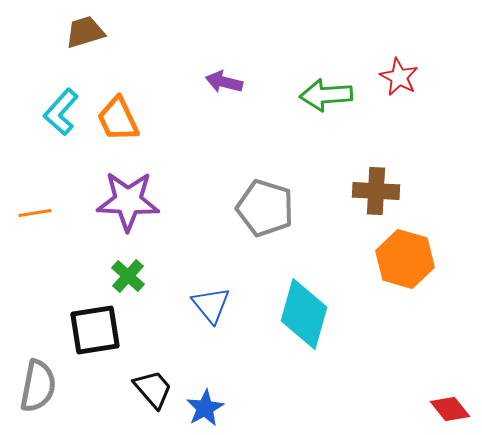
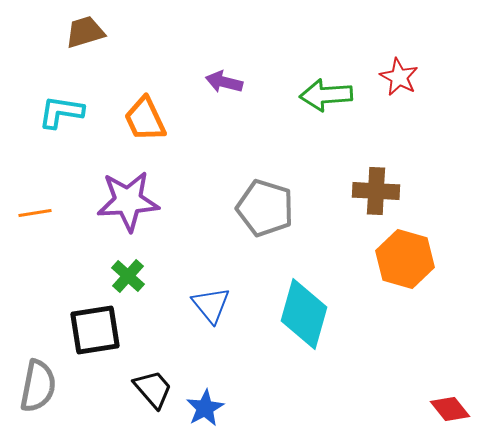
cyan L-shape: rotated 57 degrees clockwise
orange trapezoid: moved 27 px right
purple star: rotated 6 degrees counterclockwise
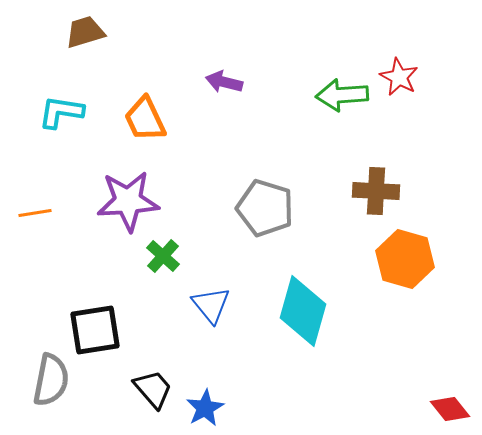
green arrow: moved 16 px right
green cross: moved 35 px right, 20 px up
cyan diamond: moved 1 px left, 3 px up
gray semicircle: moved 13 px right, 6 px up
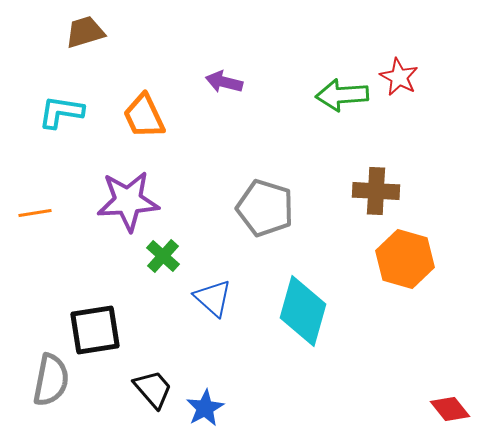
orange trapezoid: moved 1 px left, 3 px up
blue triangle: moved 2 px right, 7 px up; rotated 9 degrees counterclockwise
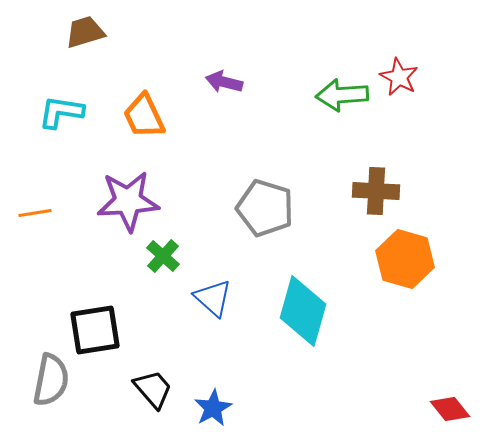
blue star: moved 8 px right
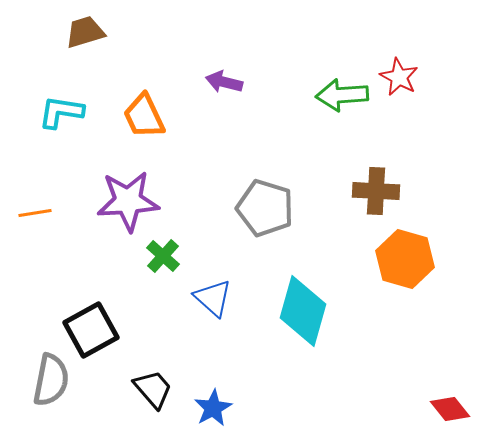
black square: moved 4 px left; rotated 20 degrees counterclockwise
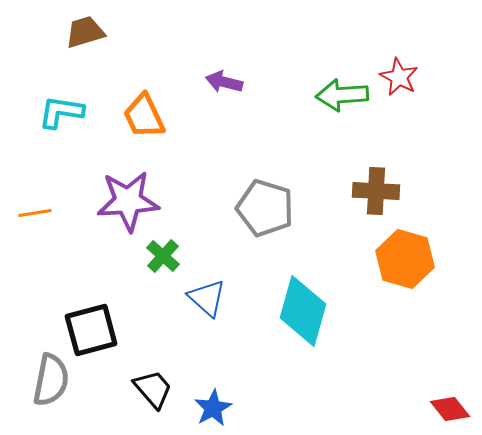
blue triangle: moved 6 px left
black square: rotated 14 degrees clockwise
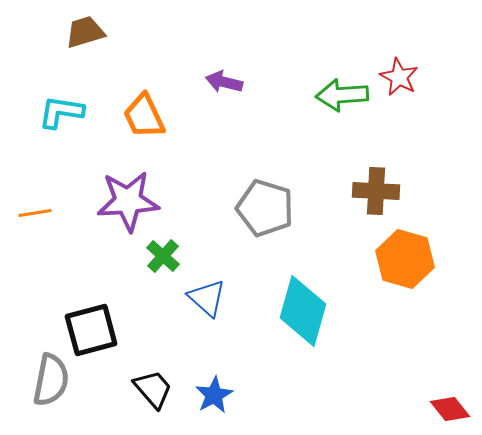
blue star: moved 1 px right, 13 px up
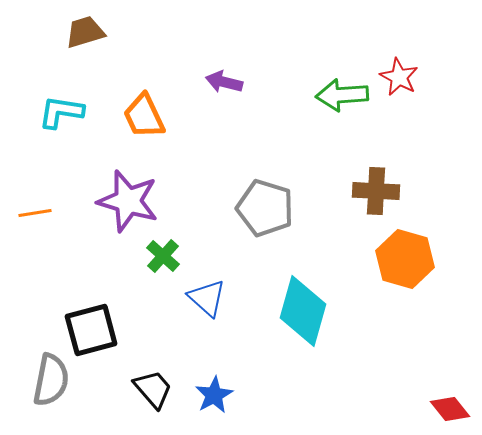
purple star: rotated 20 degrees clockwise
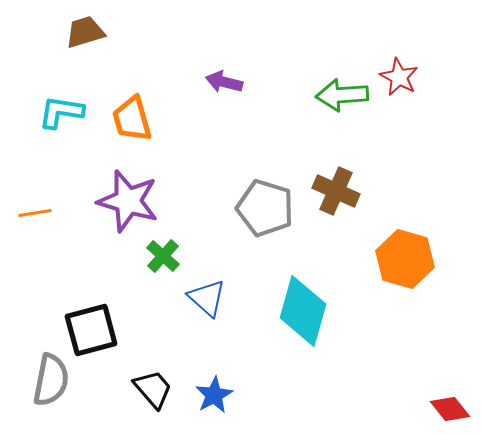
orange trapezoid: moved 12 px left, 3 px down; rotated 9 degrees clockwise
brown cross: moved 40 px left; rotated 21 degrees clockwise
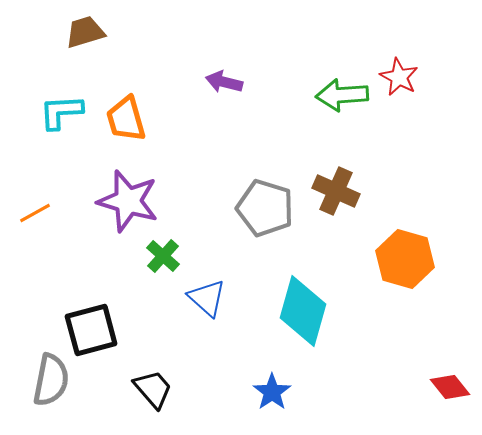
cyan L-shape: rotated 12 degrees counterclockwise
orange trapezoid: moved 6 px left
orange line: rotated 20 degrees counterclockwise
blue star: moved 58 px right, 3 px up; rotated 6 degrees counterclockwise
red diamond: moved 22 px up
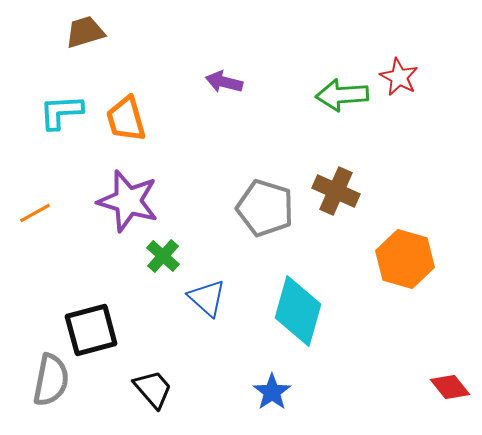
cyan diamond: moved 5 px left
